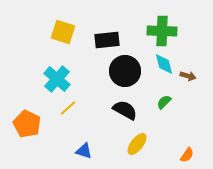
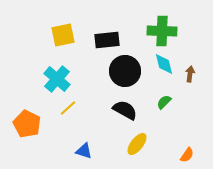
yellow square: moved 3 px down; rotated 30 degrees counterclockwise
brown arrow: moved 2 px right, 2 px up; rotated 98 degrees counterclockwise
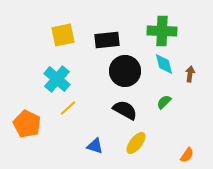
yellow ellipse: moved 1 px left, 1 px up
blue triangle: moved 11 px right, 5 px up
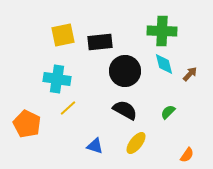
black rectangle: moved 7 px left, 2 px down
brown arrow: rotated 35 degrees clockwise
cyan cross: rotated 32 degrees counterclockwise
green semicircle: moved 4 px right, 10 px down
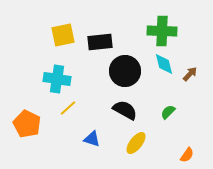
blue triangle: moved 3 px left, 7 px up
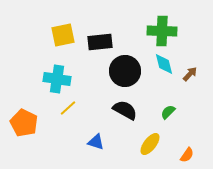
orange pentagon: moved 3 px left, 1 px up
blue triangle: moved 4 px right, 3 px down
yellow ellipse: moved 14 px right, 1 px down
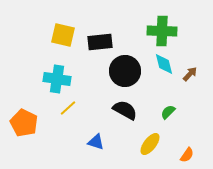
yellow square: rotated 25 degrees clockwise
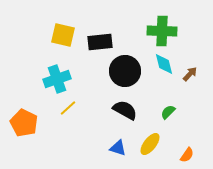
cyan cross: rotated 28 degrees counterclockwise
blue triangle: moved 22 px right, 6 px down
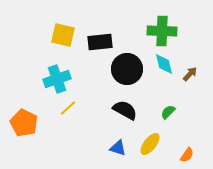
black circle: moved 2 px right, 2 px up
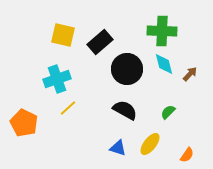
black rectangle: rotated 35 degrees counterclockwise
